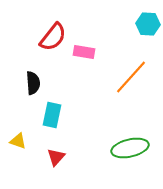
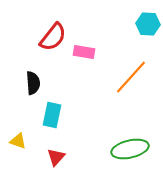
green ellipse: moved 1 px down
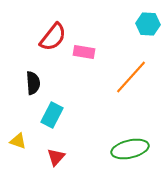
cyan rectangle: rotated 15 degrees clockwise
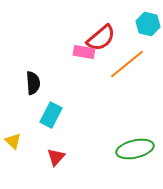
cyan hexagon: rotated 10 degrees clockwise
red semicircle: moved 48 px right, 1 px down; rotated 12 degrees clockwise
orange line: moved 4 px left, 13 px up; rotated 9 degrees clockwise
cyan rectangle: moved 1 px left
yellow triangle: moved 5 px left; rotated 24 degrees clockwise
green ellipse: moved 5 px right
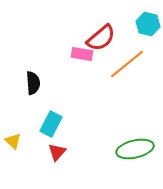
pink rectangle: moved 2 px left, 2 px down
cyan rectangle: moved 9 px down
red triangle: moved 1 px right, 5 px up
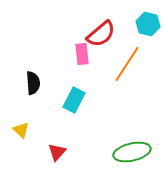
red semicircle: moved 4 px up
pink rectangle: rotated 75 degrees clockwise
orange line: rotated 18 degrees counterclockwise
cyan rectangle: moved 23 px right, 24 px up
yellow triangle: moved 8 px right, 11 px up
green ellipse: moved 3 px left, 3 px down
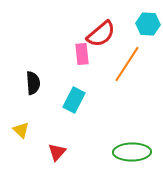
cyan hexagon: rotated 10 degrees counterclockwise
green ellipse: rotated 12 degrees clockwise
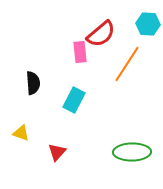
pink rectangle: moved 2 px left, 2 px up
yellow triangle: moved 3 px down; rotated 24 degrees counterclockwise
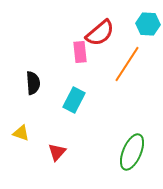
red semicircle: moved 1 px left, 1 px up
green ellipse: rotated 66 degrees counterclockwise
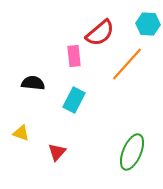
pink rectangle: moved 6 px left, 4 px down
orange line: rotated 9 degrees clockwise
black semicircle: rotated 80 degrees counterclockwise
